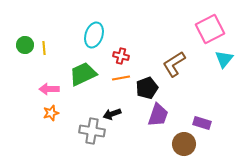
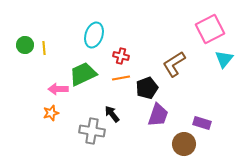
pink arrow: moved 9 px right
black arrow: rotated 72 degrees clockwise
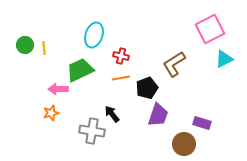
cyan triangle: rotated 24 degrees clockwise
green trapezoid: moved 3 px left, 4 px up
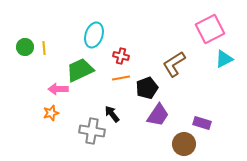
green circle: moved 2 px down
purple trapezoid: rotated 15 degrees clockwise
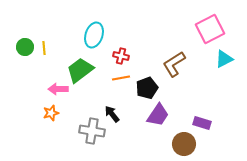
green trapezoid: rotated 12 degrees counterclockwise
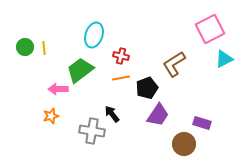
orange star: moved 3 px down
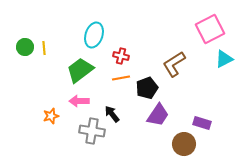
pink arrow: moved 21 px right, 12 px down
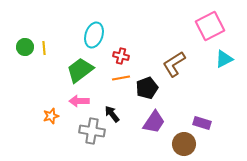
pink square: moved 3 px up
purple trapezoid: moved 4 px left, 7 px down
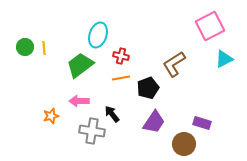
cyan ellipse: moved 4 px right
green trapezoid: moved 5 px up
black pentagon: moved 1 px right
